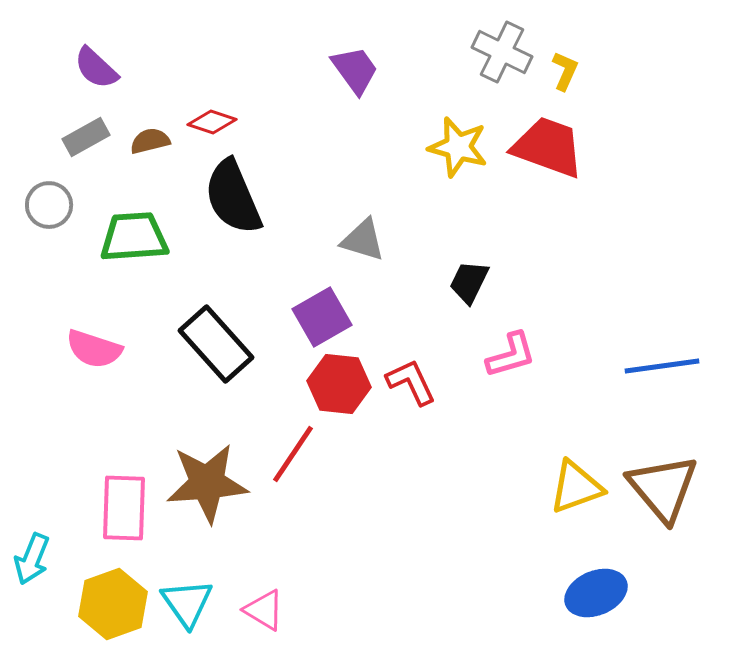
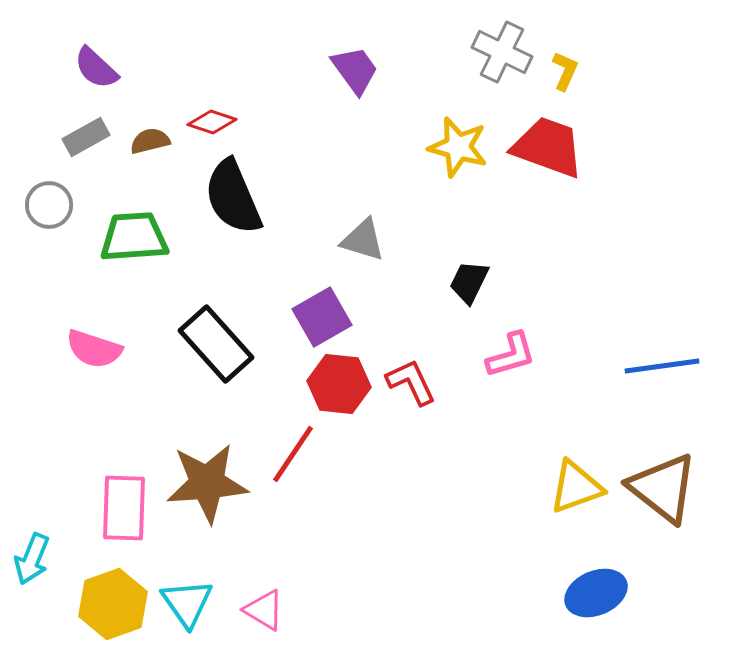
brown triangle: rotated 12 degrees counterclockwise
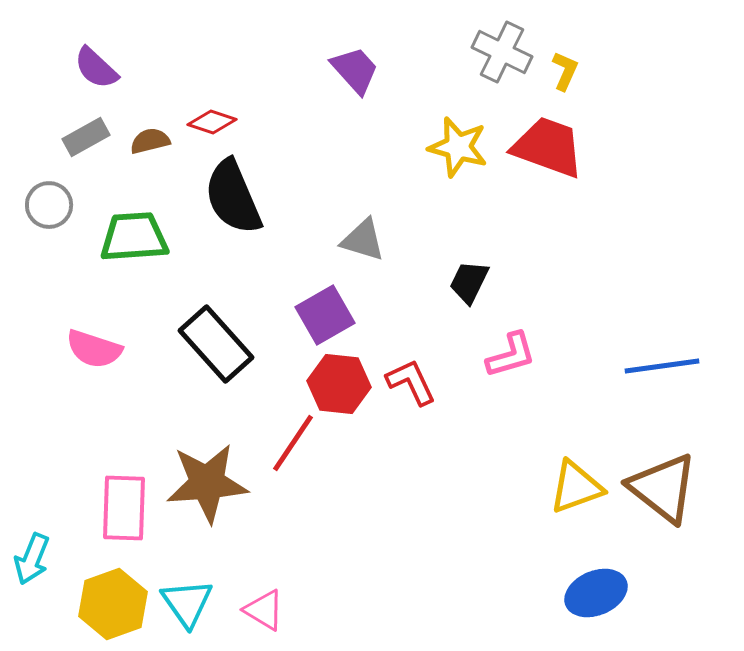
purple trapezoid: rotated 6 degrees counterclockwise
purple square: moved 3 px right, 2 px up
red line: moved 11 px up
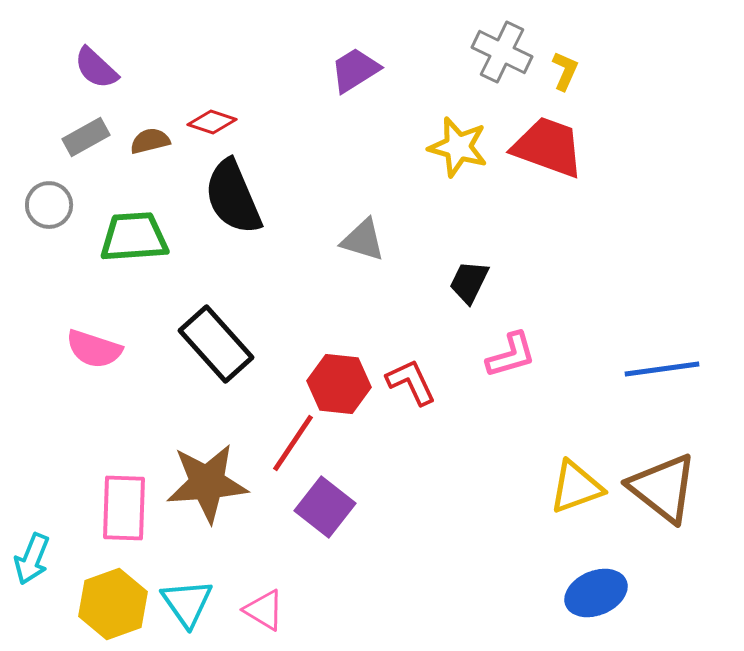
purple trapezoid: rotated 80 degrees counterclockwise
purple square: moved 192 px down; rotated 22 degrees counterclockwise
blue line: moved 3 px down
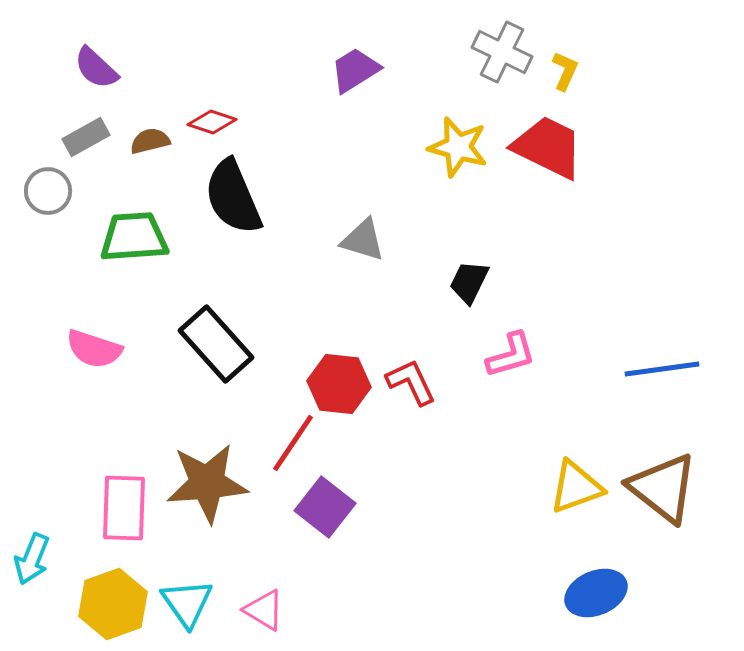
red trapezoid: rotated 6 degrees clockwise
gray circle: moved 1 px left, 14 px up
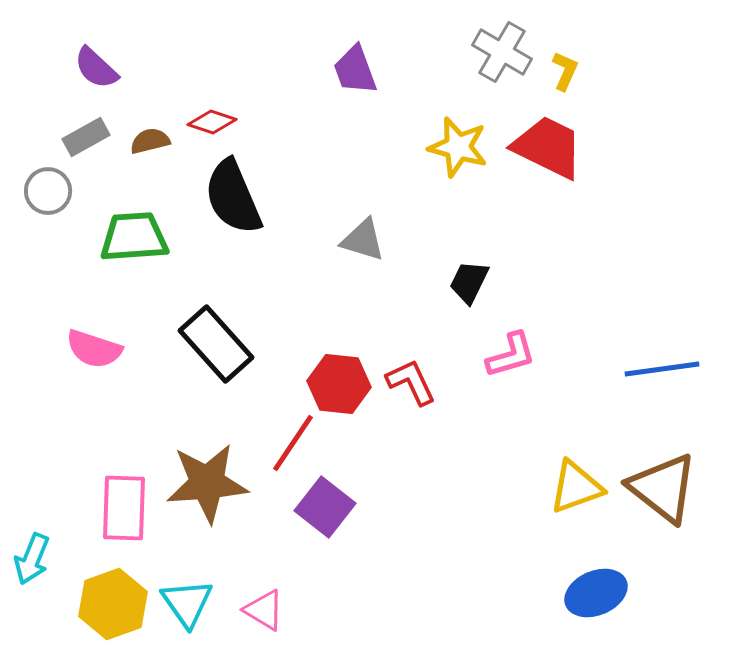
gray cross: rotated 4 degrees clockwise
purple trapezoid: rotated 78 degrees counterclockwise
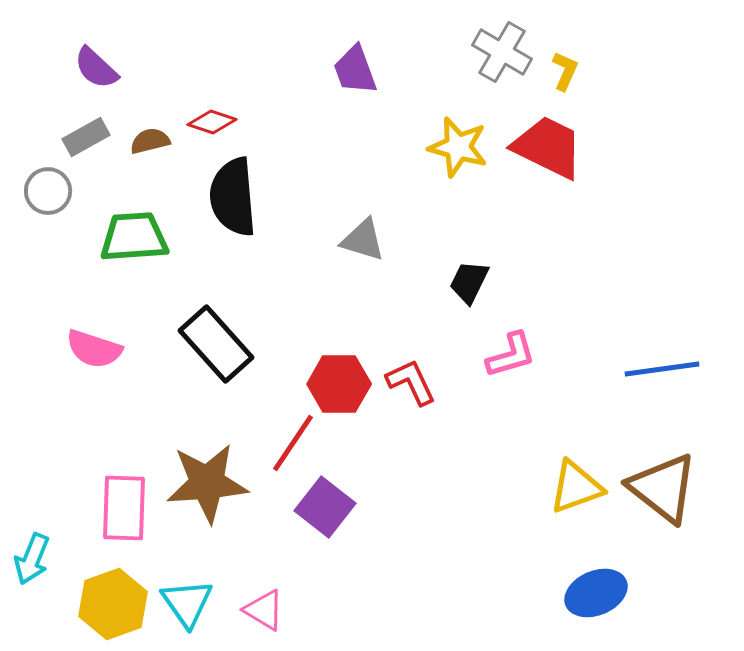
black semicircle: rotated 18 degrees clockwise
red hexagon: rotated 6 degrees counterclockwise
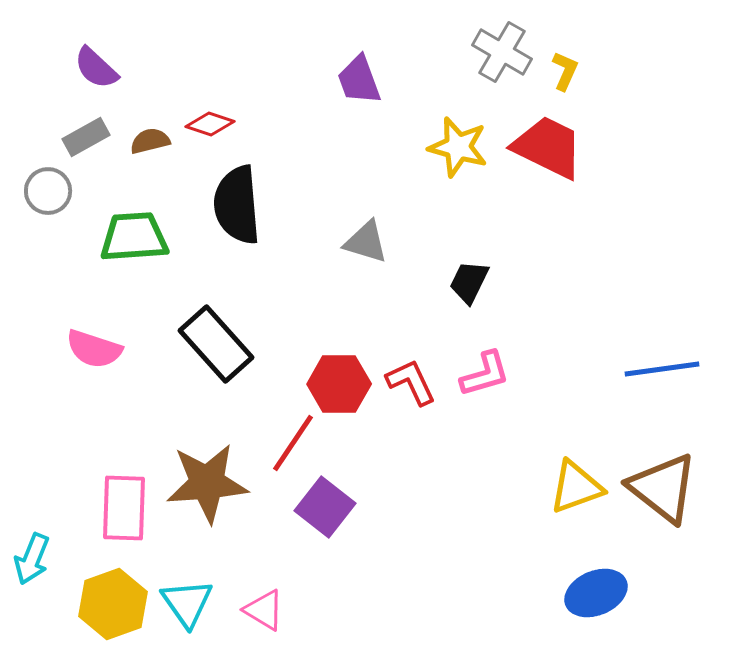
purple trapezoid: moved 4 px right, 10 px down
red diamond: moved 2 px left, 2 px down
black semicircle: moved 4 px right, 8 px down
gray triangle: moved 3 px right, 2 px down
pink L-shape: moved 26 px left, 19 px down
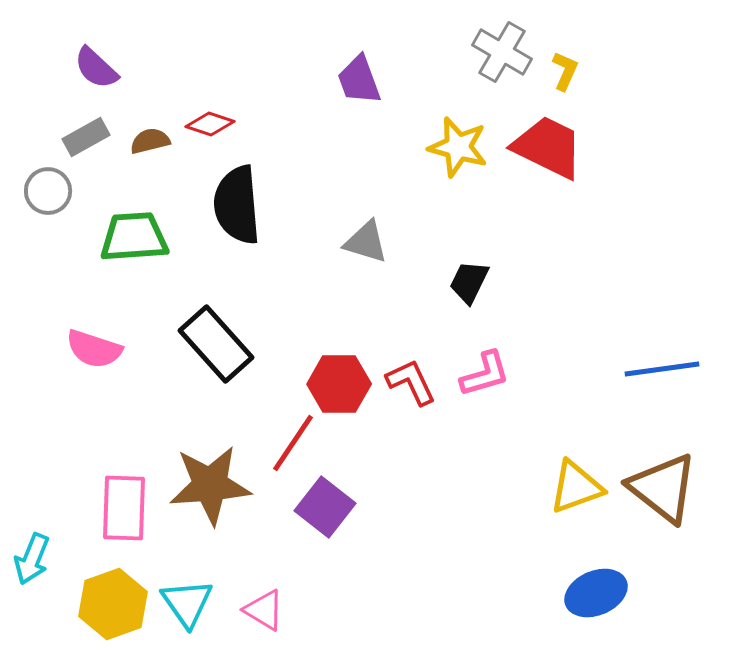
brown star: moved 3 px right, 2 px down
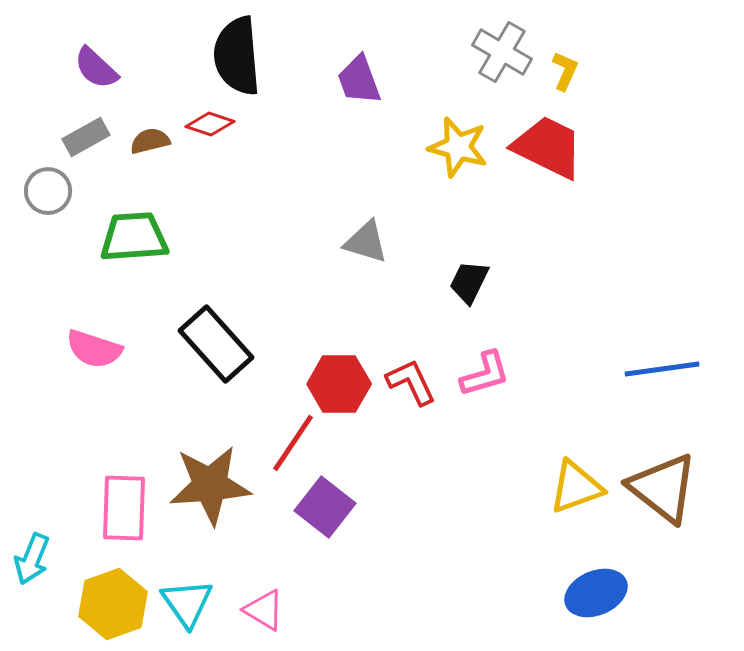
black semicircle: moved 149 px up
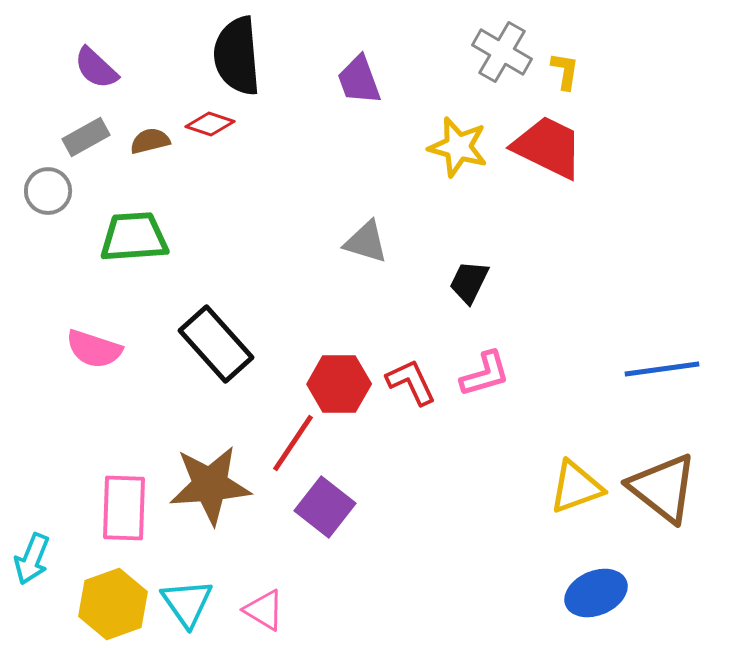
yellow L-shape: rotated 15 degrees counterclockwise
